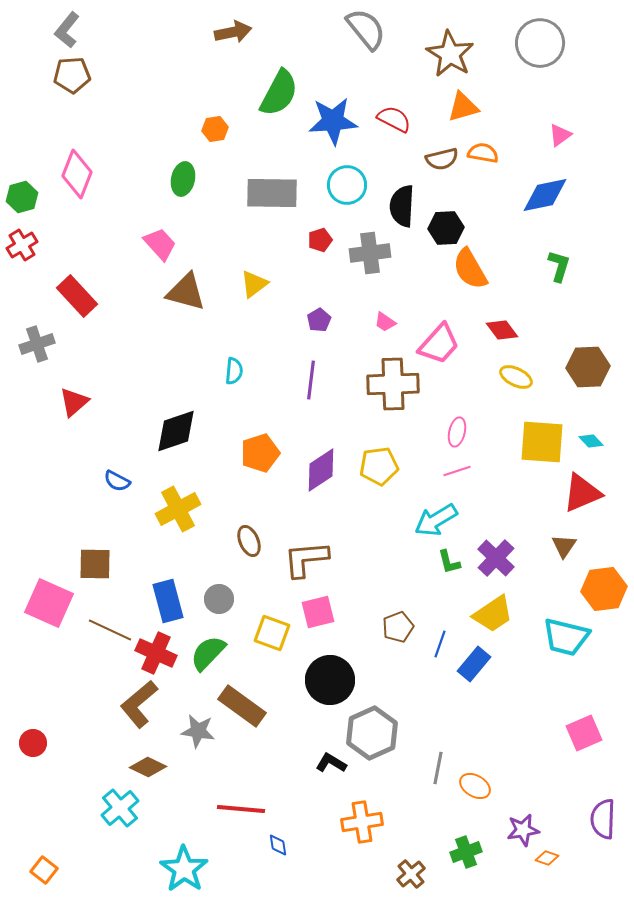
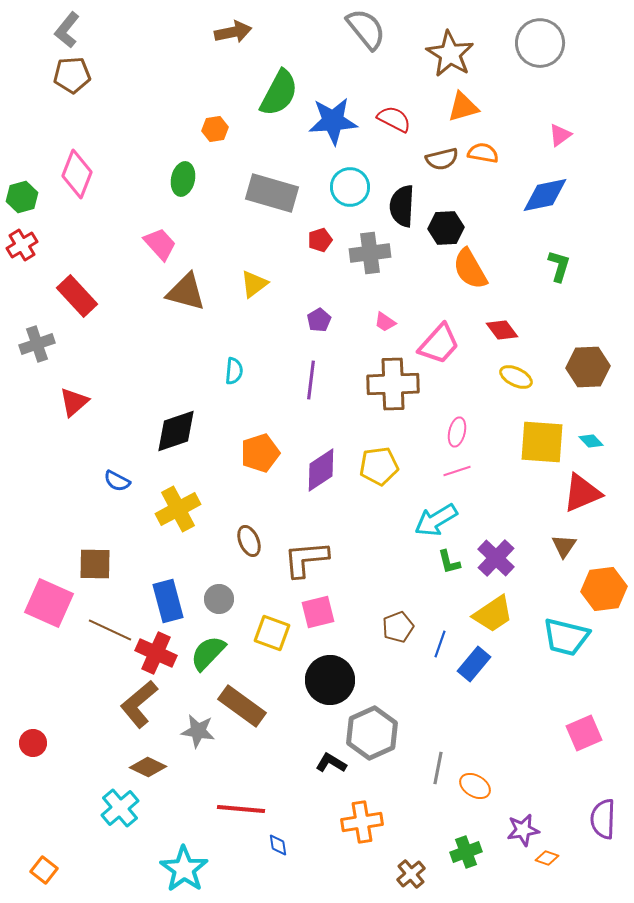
cyan circle at (347, 185): moved 3 px right, 2 px down
gray rectangle at (272, 193): rotated 15 degrees clockwise
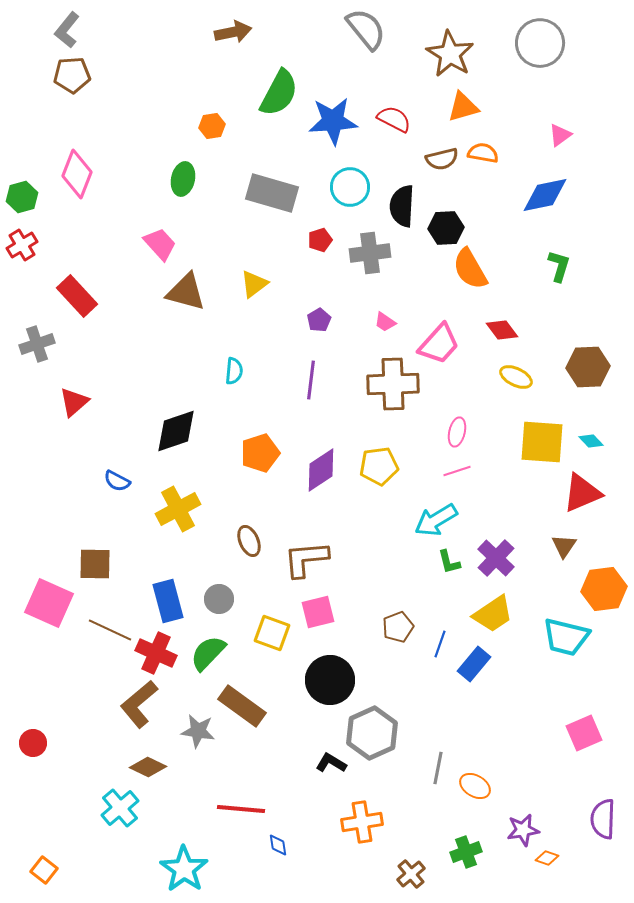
orange hexagon at (215, 129): moved 3 px left, 3 px up
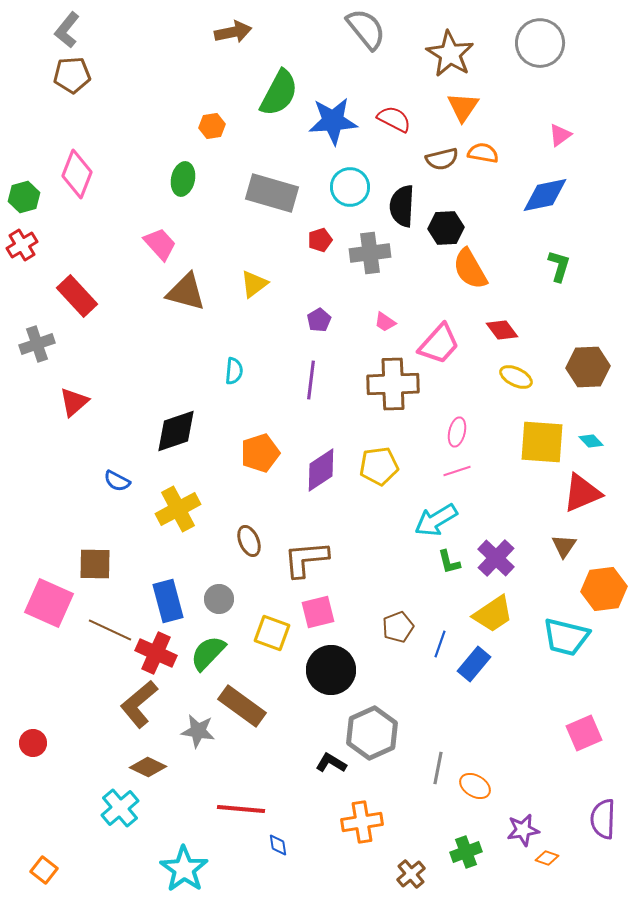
orange triangle at (463, 107): rotated 40 degrees counterclockwise
green hexagon at (22, 197): moved 2 px right
black circle at (330, 680): moved 1 px right, 10 px up
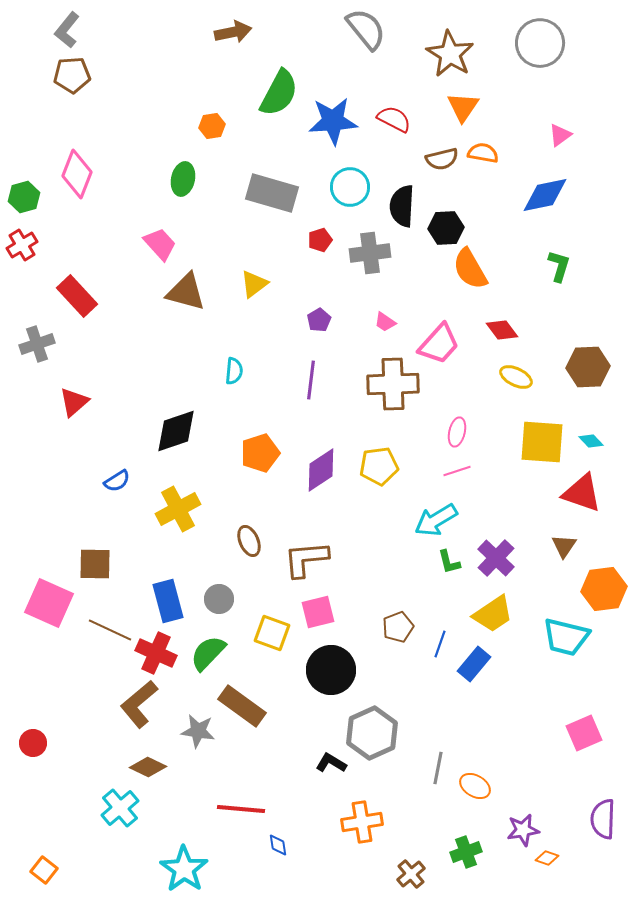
blue semicircle at (117, 481): rotated 60 degrees counterclockwise
red triangle at (582, 493): rotated 42 degrees clockwise
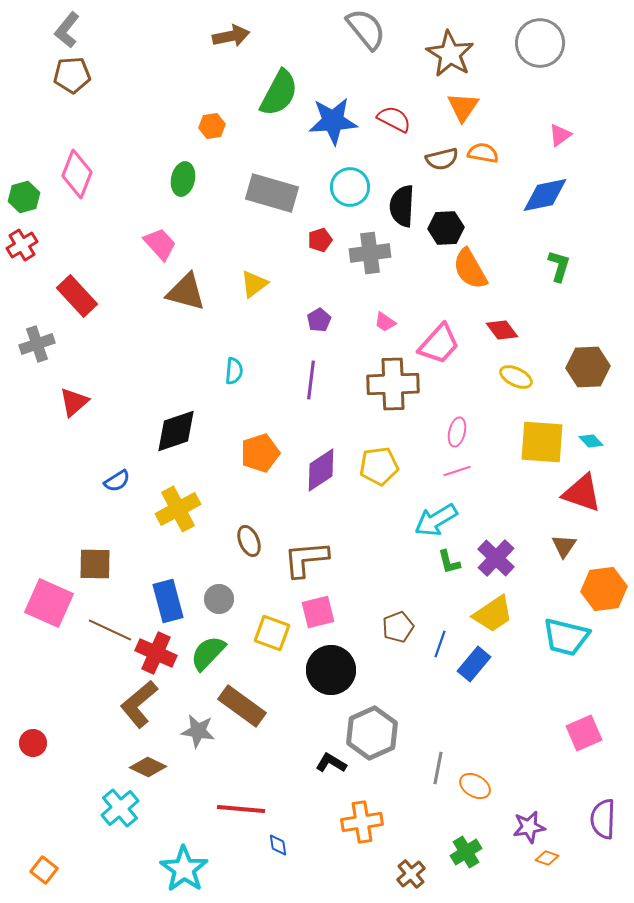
brown arrow at (233, 32): moved 2 px left, 4 px down
purple star at (523, 830): moved 6 px right, 3 px up
green cross at (466, 852): rotated 12 degrees counterclockwise
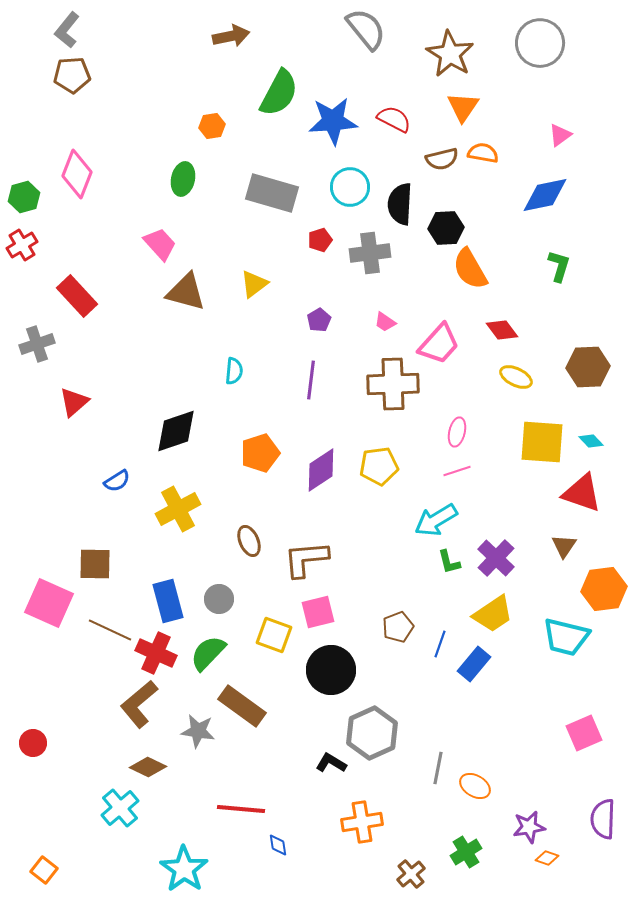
black semicircle at (402, 206): moved 2 px left, 2 px up
yellow square at (272, 633): moved 2 px right, 2 px down
